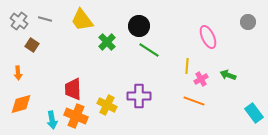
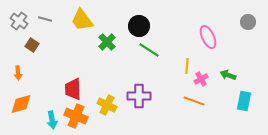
cyan rectangle: moved 10 px left, 12 px up; rotated 48 degrees clockwise
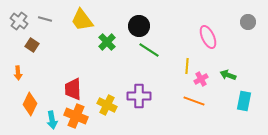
orange diamond: moved 9 px right; rotated 50 degrees counterclockwise
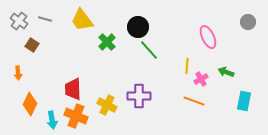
black circle: moved 1 px left, 1 px down
green line: rotated 15 degrees clockwise
green arrow: moved 2 px left, 3 px up
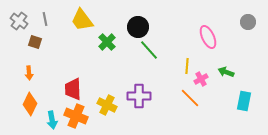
gray line: rotated 64 degrees clockwise
brown square: moved 3 px right, 3 px up; rotated 16 degrees counterclockwise
orange arrow: moved 11 px right
orange line: moved 4 px left, 3 px up; rotated 25 degrees clockwise
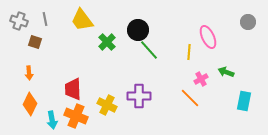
gray cross: rotated 18 degrees counterclockwise
black circle: moved 3 px down
yellow line: moved 2 px right, 14 px up
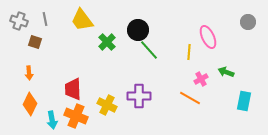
orange line: rotated 15 degrees counterclockwise
